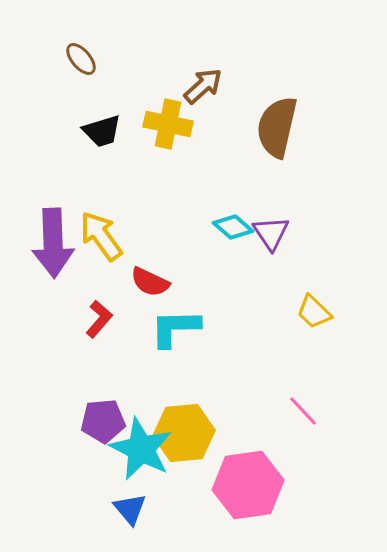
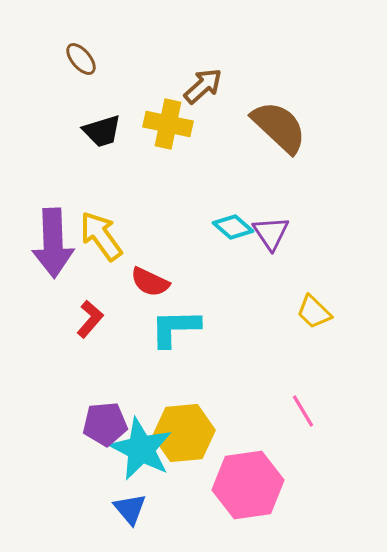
brown semicircle: moved 2 px right; rotated 120 degrees clockwise
red L-shape: moved 9 px left
pink line: rotated 12 degrees clockwise
purple pentagon: moved 2 px right, 3 px down
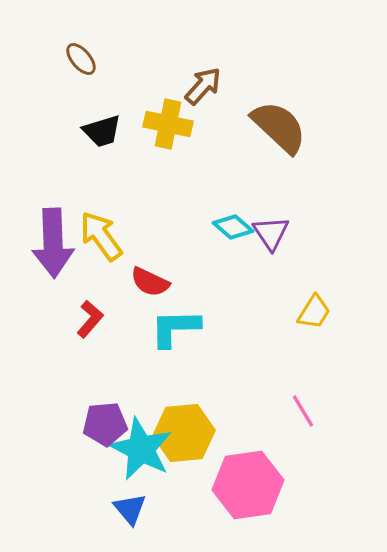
brown arrow: rotated 6 degrees counterclockwise
yellow trapezoid: rotated 102 degrees counterclockwise
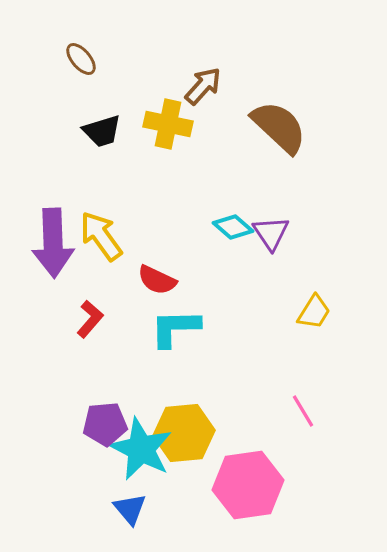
red semicircle: moved 7 px right, 2 px up
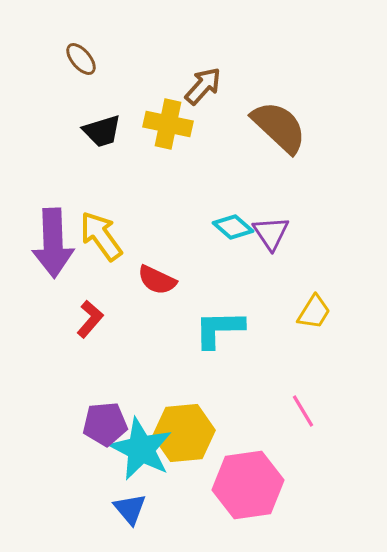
cyan L-shape: moved 44 px right, 1 px down
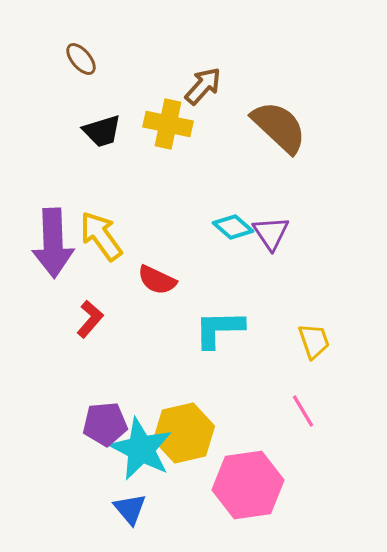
yellow trapezoid: moved 29 px down; rotated 51 degrees counterclockwise
yellow hexagon: rotated 8 degrees counterclockwise
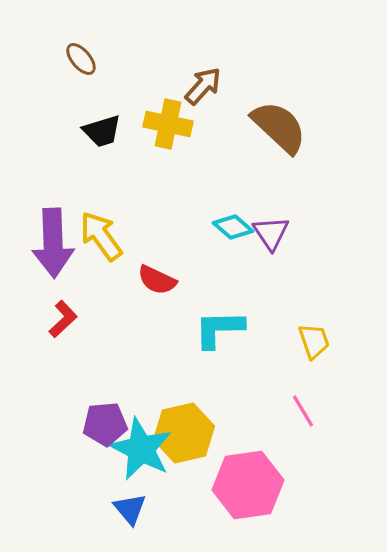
red L-shape: moved 27 px left; rotated 6 degrees clockwise
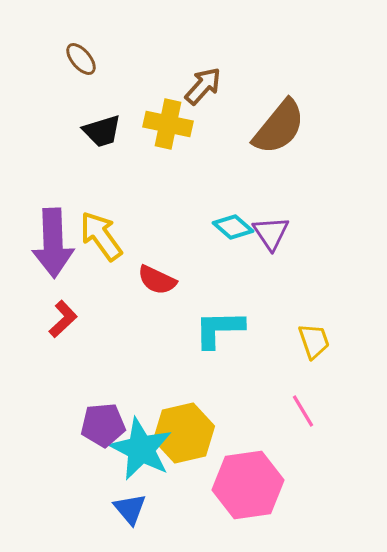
brown semicircle: rotated 86 degrees clockwise
purple pentagon: moved 2 px left, 1 px down
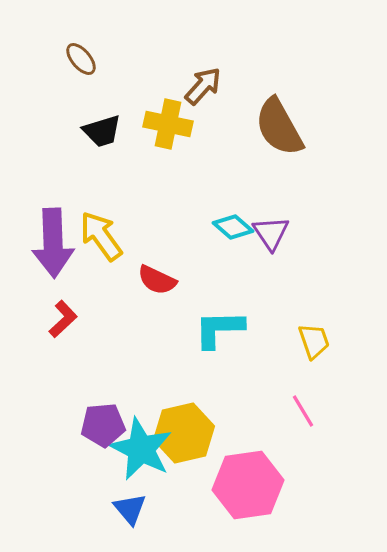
brown semicircle: rotated 112 degrees clockwise
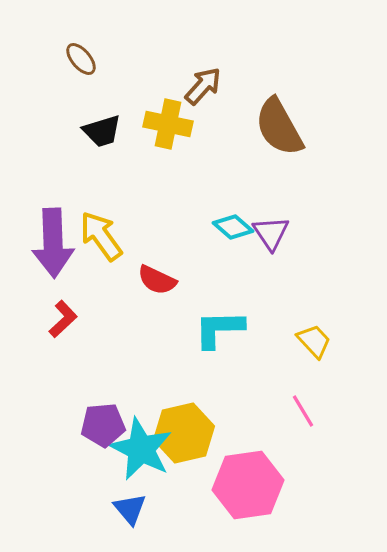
yellow trapezoid: rotated 24 degrees counterclockwise
